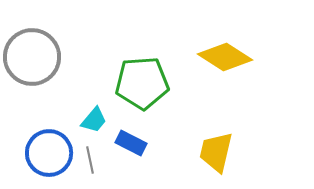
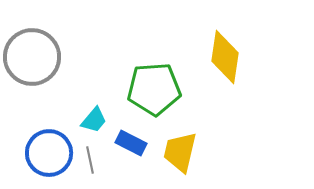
yellow diamond: rotated 66 degrees clockwise
green pentagon: moved 12 px right, 6 px down
yellow trapezoid: moved 36 px left
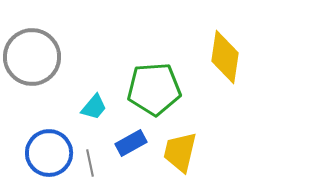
cyan trapezoid: moved 13 px up
blue rectangle: rotated 56 degrees counterclockwise
gray line: moved 3 px down
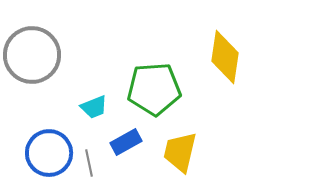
gray circle: moved 2 px up
cyan trapezoid: rotated 28 degrees clockwise
blue rectangle: moved 5 px left, 1 px up
gray line: moved 1 px left
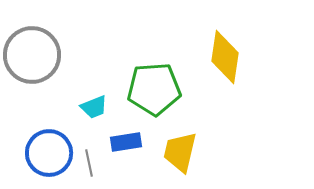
blue rectangle: rotated 20 degrees clockwise
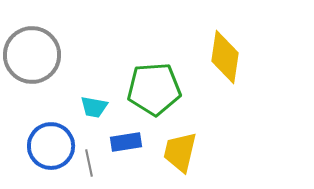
cyan trapezoid: rotated 32 degrees clockwise
blue circle: moved 2 px right, 7 px up
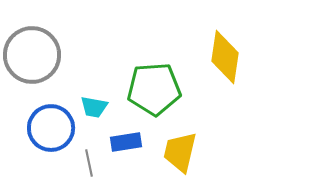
blue circle: moved 18 px up
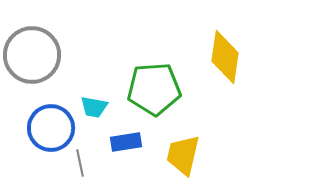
yellow trapezoid: moved 3 px right, 3 px down
gray line: moved 9 px left
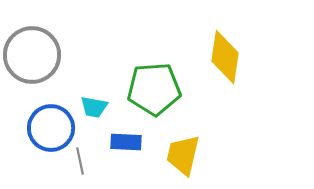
blue rectangle: rotated 12 degrees clockwise
gray line: moved 2 px up
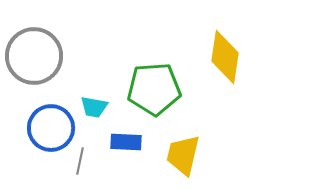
gray circle: moved 2 px right, 1 px down
gray line: rotated 24 degrees clockwise
